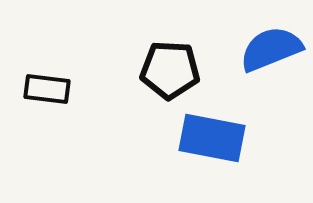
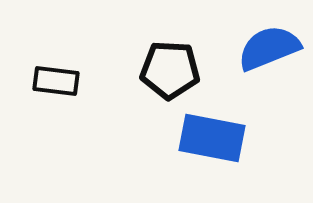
blue semicircle: moved 2 px left, 1 px up
black rectangle: moved 9 px right, 8 px up
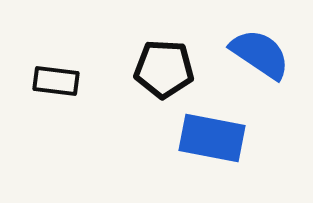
blue semicircle: moved 9 px left, 6 px down; rotated 56 degrees clockwise
black pentagon: moved 6 px left, 1 px up
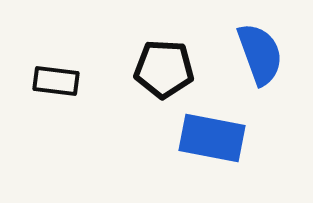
blue semicircle: rotated 36 degrees clockwise
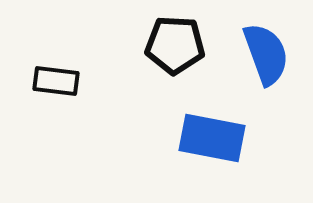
blue semicircle: moved 6 px right
black pentagon: moved 11 px right, 24 px up
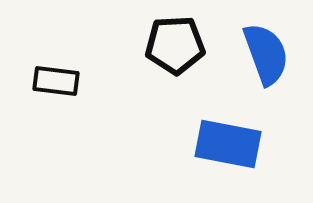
black pentagon: rotated 6 degrees counterclockwise
blue rectangle: moved 16 px right, 6 px down
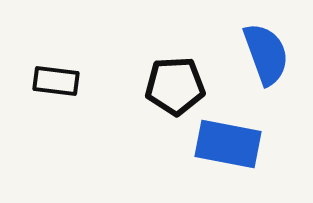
black pentagon: moved 41 px down
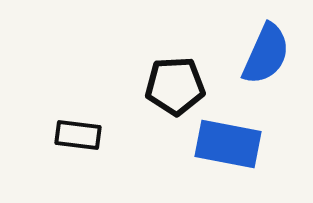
blue semicircle: rotated 44 degrees clockwise
black rectangle: moved 22 px right, 54 px down
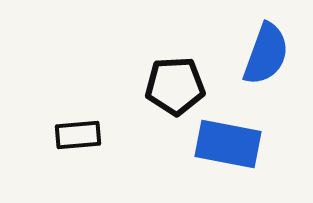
blue semicircle: rotated 4 degrees counterclockwise
black rectangle: rotated 12 degrees counterclockwise
